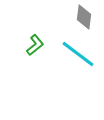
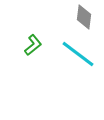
green L-shape: moved 2 px left
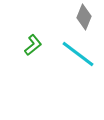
gray diamond: rotated 15 degrees clockwise
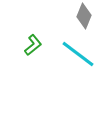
gray diamond: moved 1 px up
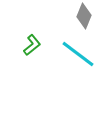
green L-shape: moved 1 px left
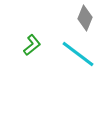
gray diamond: moved 1 px right, 2 px down
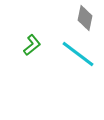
gray diamond: rotated 10 degrees counterclockwise
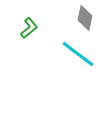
green L-shape: moved 3 px left, 17 px up
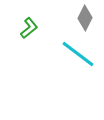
gray diamond: rotated 15 degrees clockwise
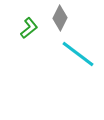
gray diamond: moved 25 px left
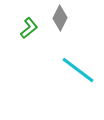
cyan line: moved 16 px down
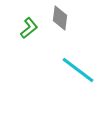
gray diamond: rotated 20 degrees counterclockwise
